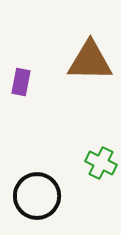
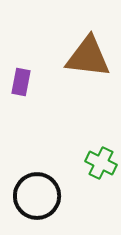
brown triangle: moved 2 px left, 4 px up; rotated 6 degrees clockwise
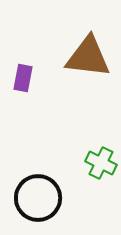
purple rectangle: moved 2 px right, 4 px up
black circle: moved 1 px right, 2 px down
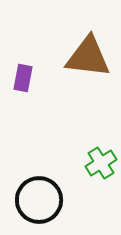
green cross: rotated 32 degrees clockwise
black circle: moved 1 px right, 2 px down
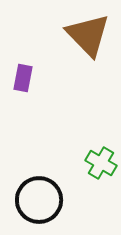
brown triangle: moved 22 px up; rotated 39 degrees clockwise
green cross: rotated 28 degrees counterclockwise
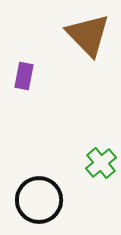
purple rectangle: moved 1 px right, 2 px up
green cross: rotated 20 degrees clockwise
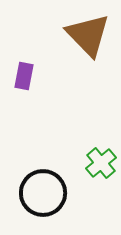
black circle: moved 4 px right, 7 px up
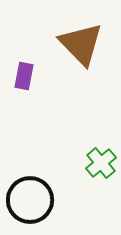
brown triangle: moved 7 px left, 9 px down
black circle: moved 13 px left, 7 px down
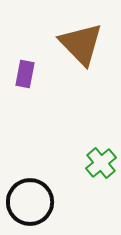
purple rectangle: moved 1 px right, 2 px up
black circle: moved 2 px down
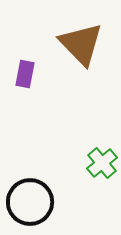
green cross: moved 1 px right
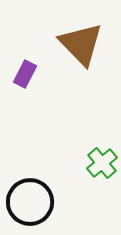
purple rectangle: rotated 16 degrees clockwise
